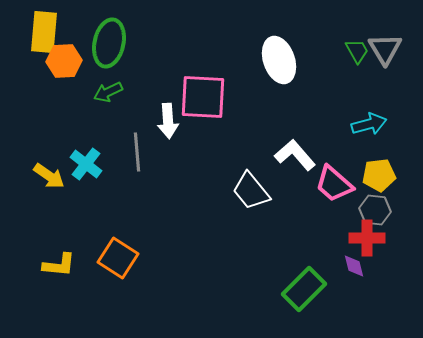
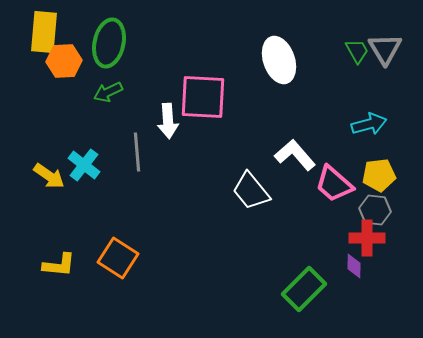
cyan cross: moved 2 px left, 1 px down
purple diamond: rotated 15 degrees clockwise
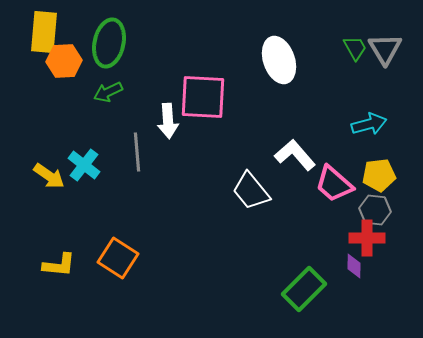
green trapezoid: moved 2 px left, 3 px up
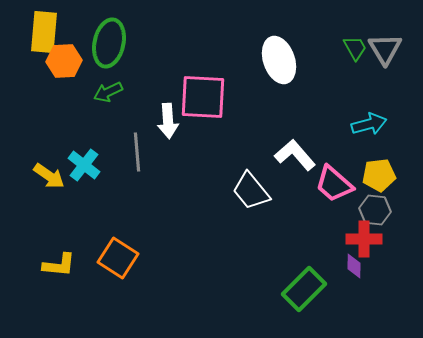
red cross: moved 3 px left, 1 px down
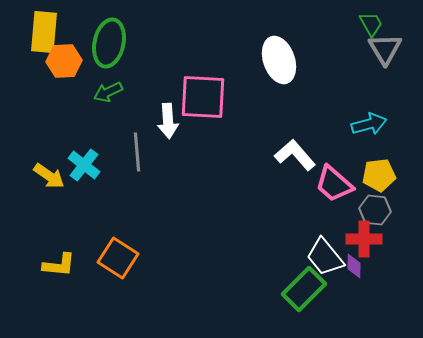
green trapezoid: moved 16 px right, 24 px up
white trapezoid: moved 74 px right, 66 px down
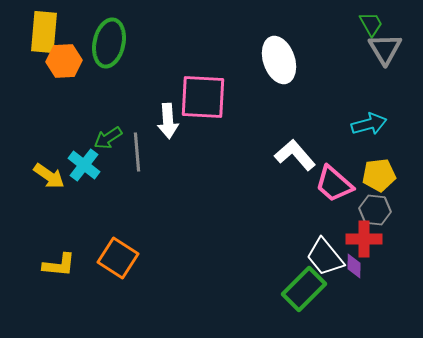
green arrow: moved 46 px down; rotated 8 degrees counterclockwise
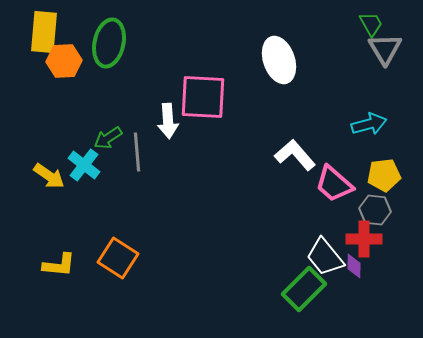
yellow pentagon: moved 5 px right
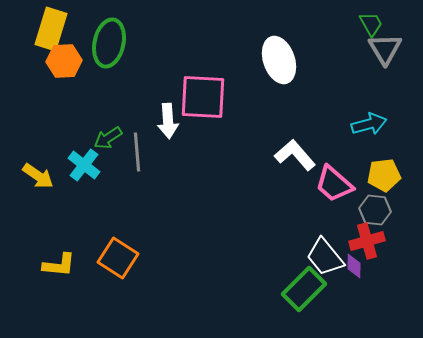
yellow rectangle: moved 7 px right, 3 px up; rotated 12 degrees clockwise
yellow arrow: moved 11 px left
red cross: moved 3 px right, 2 px down; rotated 16 degrees counterclockwise
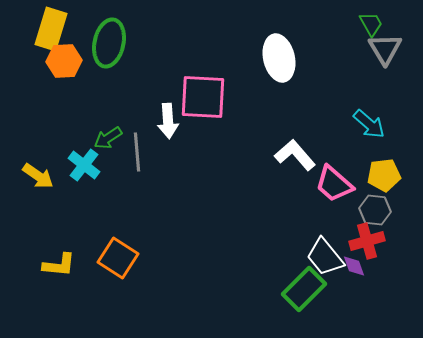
white ellipse: moved 2 px up; rotated 6 degrees clockwise
cyan arrow: rotated 56 degrees clockwise
purple diamond: rotated 20 degrees counterclockwise
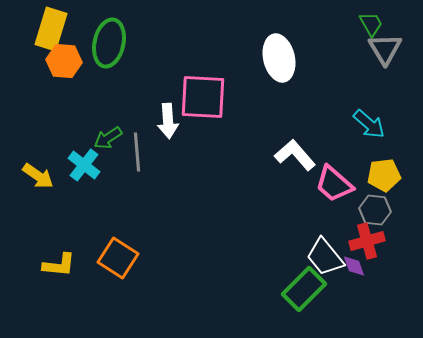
orange hexagon: rotated 8 degrees clockwise
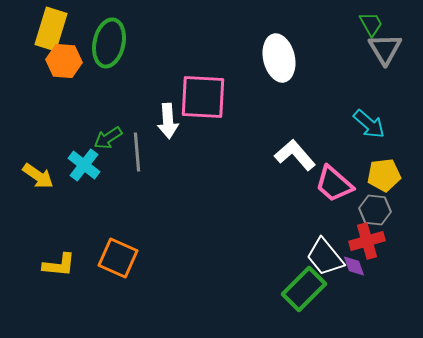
orange square: rotated 9 degrees counterclockwise
